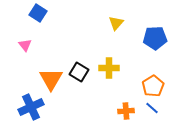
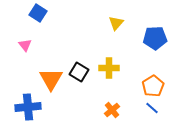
blue cross: moved 3 px left; rotated 20 degrees clockwise
orange cross: moved 14 px left, 1 px up; rotated 35 degrees counterclockwise
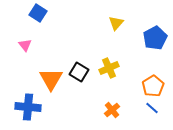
blue pentagon: rotated 25 degrees counterclockwise
yellow cross: rotated 24 degrees counterclockwise
blue cross: rotated 10 degrees clockwise
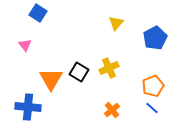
orange pentagon: rotated 10 degrees clockwise
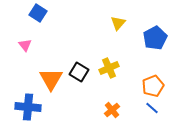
yellow triangle: moved 2 px right
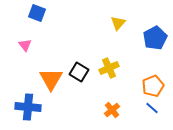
blue square: moved 1 px left; rotated 12 degrees counterclockwise
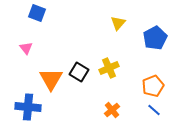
pink triangle: moved 1 px right, 3 px down
blue line: moved 2 px right, 2 px down
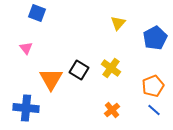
yellow cross: moved 2 px right; rotated 30 degrees counterclockwise
black square: moved 2 px up
blue cross: moved 2 px left, 1 px down
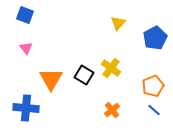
blue square: moved 12 px left, 2 px down
black square: moved 5 px right, 5 px down
